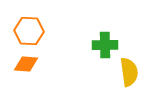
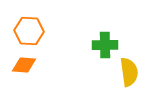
orange diamond: moved 2 px left, 1 px down
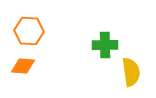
orange diamond: moved 1 px left, 1 px down
yellow semicircle: moved 2 px right
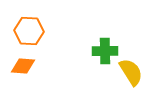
green cross: moved 6 px down
yellow semicircle: rotated 24 degrees counterclockwise
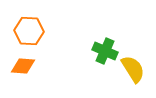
green cross: rotated 25 degrees clockwise
yellow semicircle: moved 2 px right, 3 px up
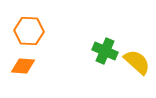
yellow semicircle: moved 4 px right, 7 px up; rotated 16 degrees counterclockwise
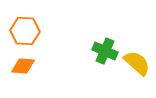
orange hexagon: moved 4 px left
yellow semicircle: moved 1 px down
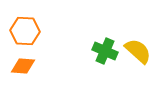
yellow semicircle: moved 1 px right, 12 px up
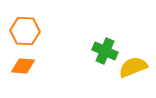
yellow semicircle: moved 5 px left, 16 px down; rotated 64 degrees counterclockwise
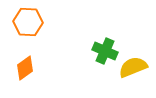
orange hexagon: moved 3 px right, 9 px up
orange diamond: moved 2 px right, 2 px down; rotated 40 degrees counterclockwise
